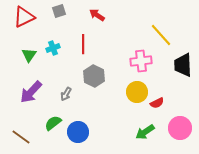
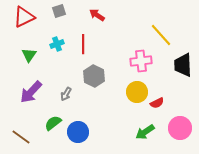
cyan cross: moved 4 px right, 4 px up
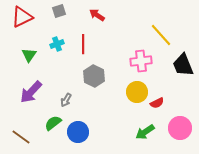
red triangle: moved 2 px left
black trapezoid: rotated 20 degrees counterclockwise
gray arrow: moved 6 px down
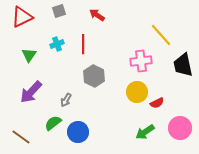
black trapezoid: rotated 10 degrees clockwise
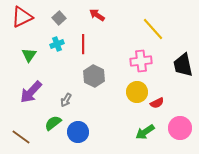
gray square: moved 7 px down; rotated 24 degrees counterclockwise
yellow line: moved 8 px left, 6 px up
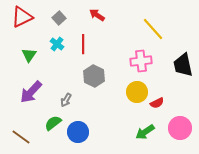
cyan cross: rotated 32 degrees counterclockwise
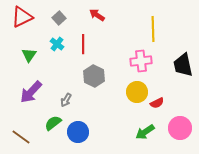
yellow line: rotated 40 degrees clockwise
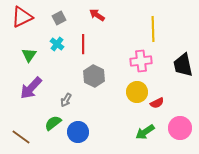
gray square: rotated 16 degrees clockwise
purple arrow: moved 4 px up
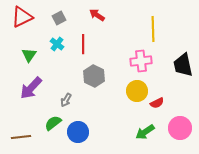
yellow circle: moved 1 px up
brown line: rotated 42 degrees counterclockwise
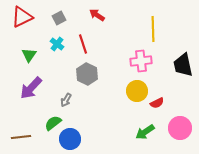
red line: rotated 18 degrees counterclockwise
gray hexagon: moved 7 px left, 2 px up
blue circle: moved 8 px left, 7 px down
